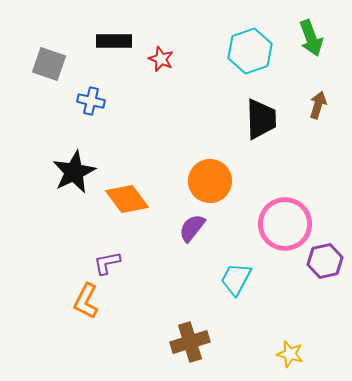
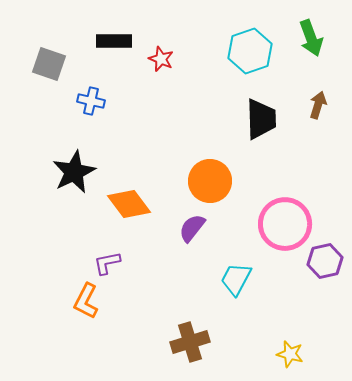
orange diamond: moved 2 px right, 5 px down
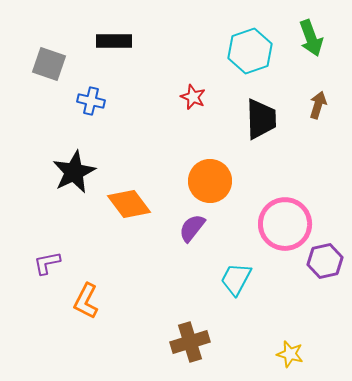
red star: moved 32 px right, 38 px down
purple L-shape: moved 60 px left
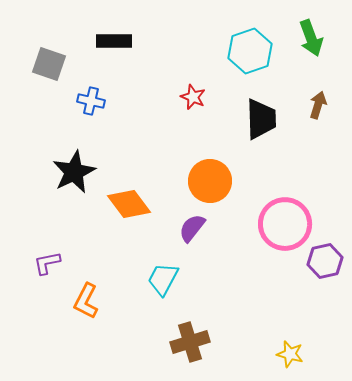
cyan trapezoid: moved 73 px left
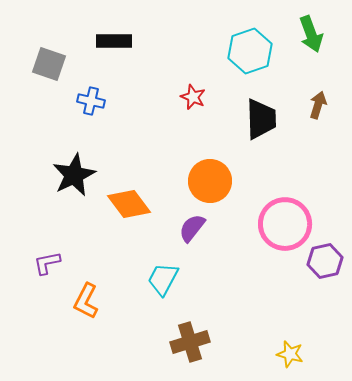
green arrow: moved 4 px up
black star: moved 3 px down
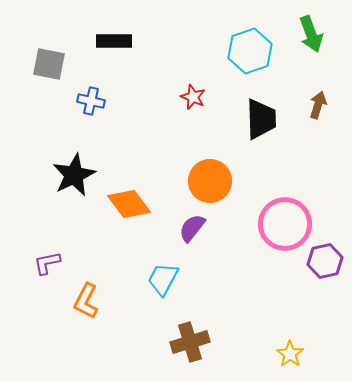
gray square: rotated 8 degrees counterclockwise
yellow star: rotated 20 degrees clockwise
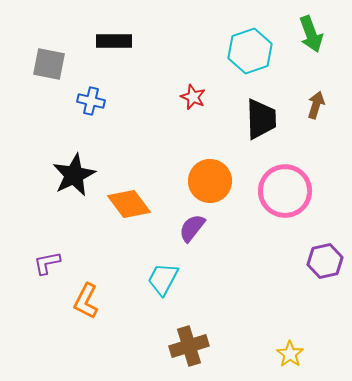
brown arrow: moved 2 px left
pink circle: moved 33 px up
brown cross: moved 1 px left, 4 px down
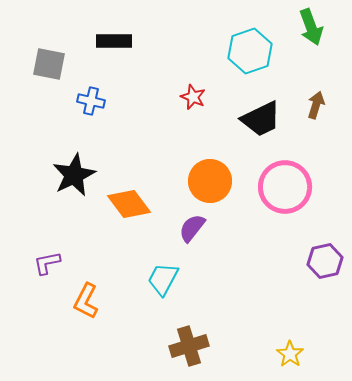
green arrow: moved 7 px up
black trapezoid: rotated 66 degrees clockwise
pink circle: moved 4 px up
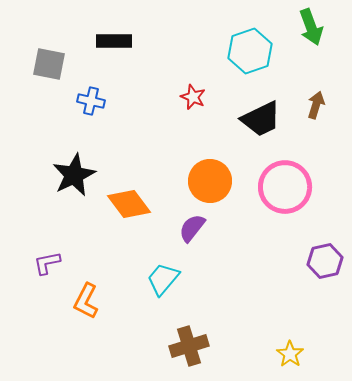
cyan trapezoid: rotated 12 degrees clockwise
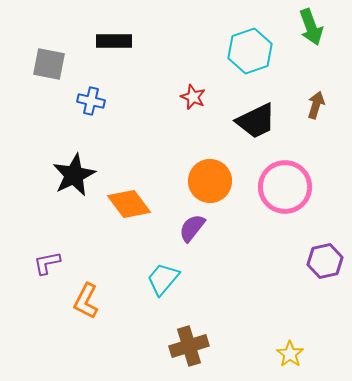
black trapezoid: moved 5 px left, 2 px down
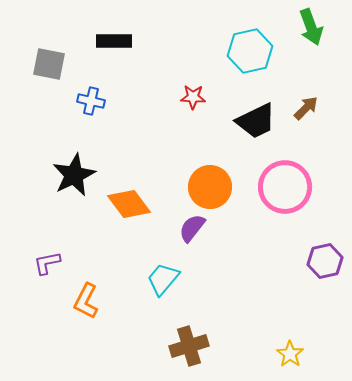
cyan hexagon: rotated 6 degrees clockwise
red star: rotated 20 degrees counterclockwise
brown arrow: moved 10 px left, 3 px down; rotated 28 degrees clockwise
orange circle: moved 6 px down
